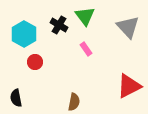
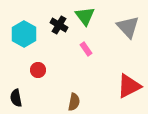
red circle: moved 3 px right, 8 px down
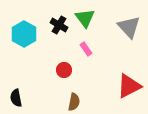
green triangle: moved 2 px down
gray triangle: moved 1 px right
red circle: moved 26 px right
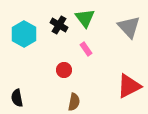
black semicircle: moved 1 px right
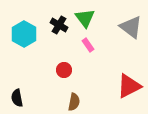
gray triangle: moved 2 px right; rotated 10 degrees counterclockwise
pink rectangle: moved 2 px right, 4 px up
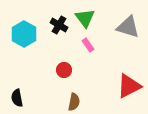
gray triangle: moved 3 px left; rotated 20 degrees counterclockwise
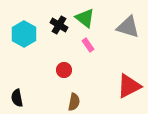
green triangle: rotated 15 degrees counterclockwise
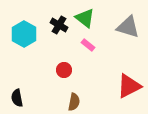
pink rectangle: rotated 16 degrees counterclockwise
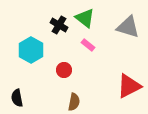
cyan hexagon: moved 7 px right, 16 px down
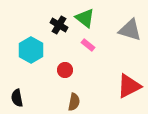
gray triangle: moved 2 px right, 3 px down
red circle: moved 1 px right
